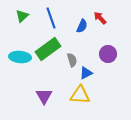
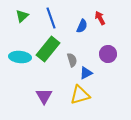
red arrow: rotated 16 degrees clockwise
green rectangle: rotated 15 degrees counterclockwise
yellow triangle: rotated 20 degrees counterclockwise
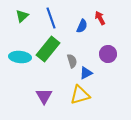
gray semicircle: moved 1 px down
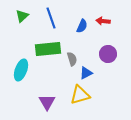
red arrow: moved 3 px right, 3 px down; rotated 56 degrees counterclockwise
green rectangle: rotated 45 degrees clockwise
cyan ellipse: moved 1 px right, 13 px down; rotated 75 degrees counterclockwise
gray semicircle: moved 2 px up
purple triangle: moved 3 px right, 6 px down
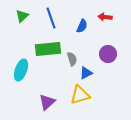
red arrow: moved 2 px right, 4 px up
purple triangle: rotated 18 degrees clockwise
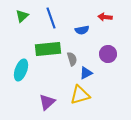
blue semicircle: moved 4 px down; rotated 56 degrees clockwise
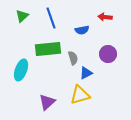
gray semicircle: moved 1 px right, 1 px up
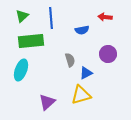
blue line: rotated 15 degrees clockwise
green rectangle: moved 17 px left, 8 px up
gray semicircle: moved 3 px left, 2 px down
yellow triangle: moved 1 px right
